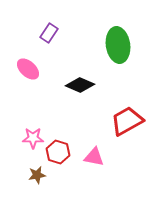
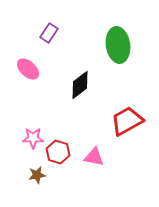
black diamond: rotated 60 degrees counterclockwise
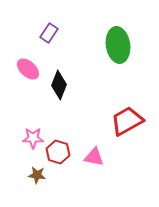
black diamond: moved 21 px left; rotated 32 degrees counterclockwise
brown star: rotated 18 degrees clockwise
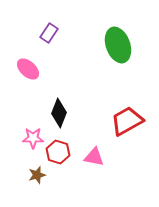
green ellipse: rotated 12 degrees counterclockwise
black diamond: moved 28 px down
brown star: rotated 24 degrees counterclockwise
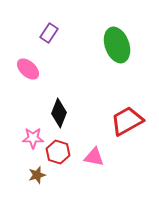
green ellipse: moved 1 px left
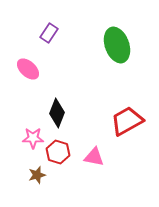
black diamond: moved 2 px left
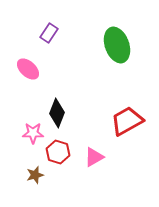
pink star: moved 5 px up
pink triangle: rotated 40 degrees counterclockwise
brown star: moved 2 px left
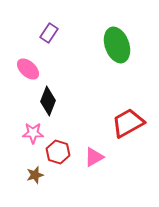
black diamond: moved 9 px left, 12 px up
red trapezoid: moved 1 px right, 2 px down
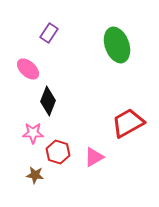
brown star: rotated 24 degrees clockwise
